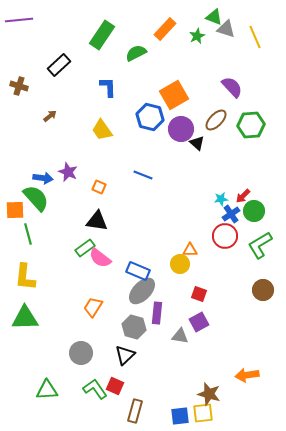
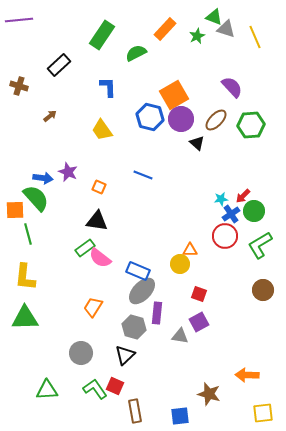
purple circle at (181, 129): moved 10 px up
orange arrow at (247, 375): rotated 10 degrees clockwise
brown rectangle at (135, 411): rotated 25 degrees counterclockwise
yellow square at (203, 413): moved 60 px right
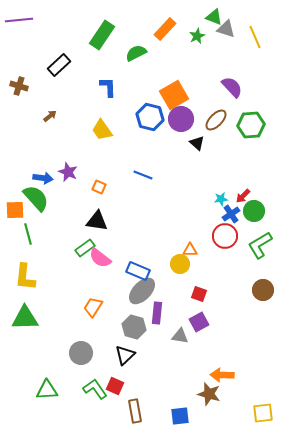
orange arrow at (247, 375): moved 25 px left
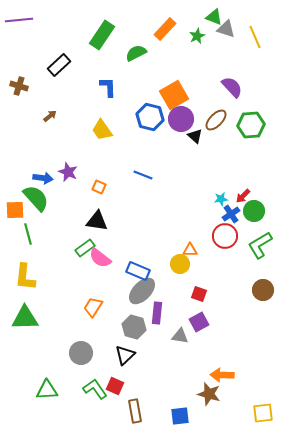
black triangle at (197, 143): moved 2 px left, 7 px up
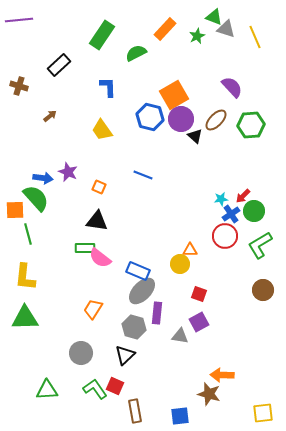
green rectangle at (85, 248): rotated 36 degrees clockwise
orange trapezoid at (93, 307): moved 2 px down
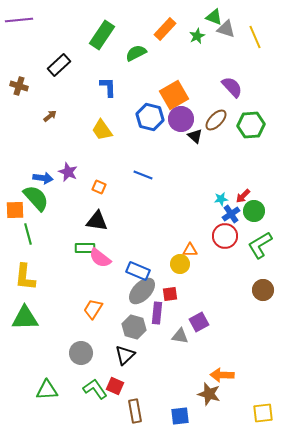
red square at (199, 294): moved 29 px left; rotated 28 degrees counterclockwise
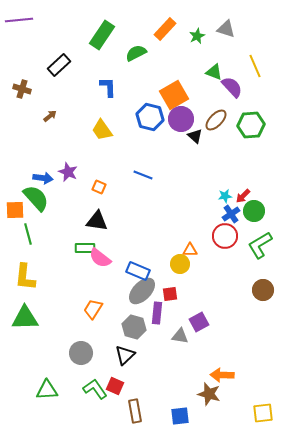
green triangle at (214, 17): moved 55 px down
yellow line at (255, 37): moved 29 px down
brown cross at (19, 86): moved 3 px right, 3 px down
cyan star at (221, 199): moved 4 px right, 3 px up
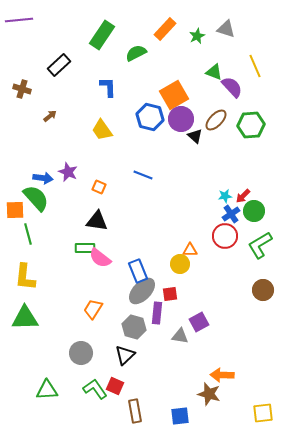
blue rectangle at (138, 271): rotated 45 degrees clockwise
